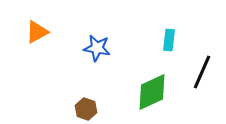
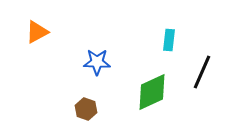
blue star: moved 14 px down; rotated 8 degrees counterclockwise
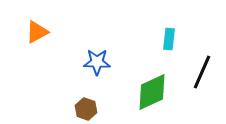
cyan rectangle: moved 1 px up
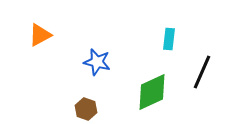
orange triangle: moved 3 px right, 3 px down
blue star: rotated 12 degrees clockwise
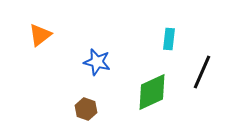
orange triangle: rotated 10 degrees counterclockwise
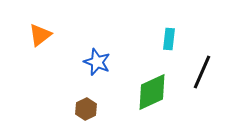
blue star: rotated 8 degrees clockwise
brown hexagon: rotated 15 degrees clockwise
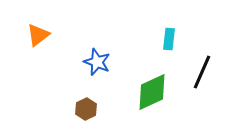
orange triangle: moved 2 px left
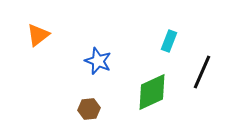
cyan rectangle: moved 2 px down; rotated 15 degrees clockwise
blue star: moved 1 px right, 1 px up
brown hexagon: moved 3 px right; rotated 20 degrees clockwise
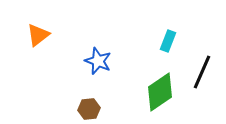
cyan rectangle: moved 1 px left
green diamond: moved 8 px right; rotated 9 degrees counterclockwise
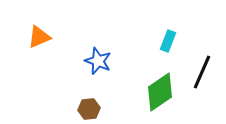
orange triangle: moved 1 px right, 2 px down; rotated 15 degrees clockwise
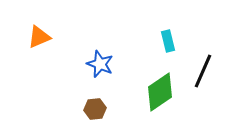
cyan rectangle: rotated 35 degrees counterclockwise
blue star: moved 2 px right, 3 px down
black line: moved 1 px right, 1 px up
brown hexagon: moved 6 px right
